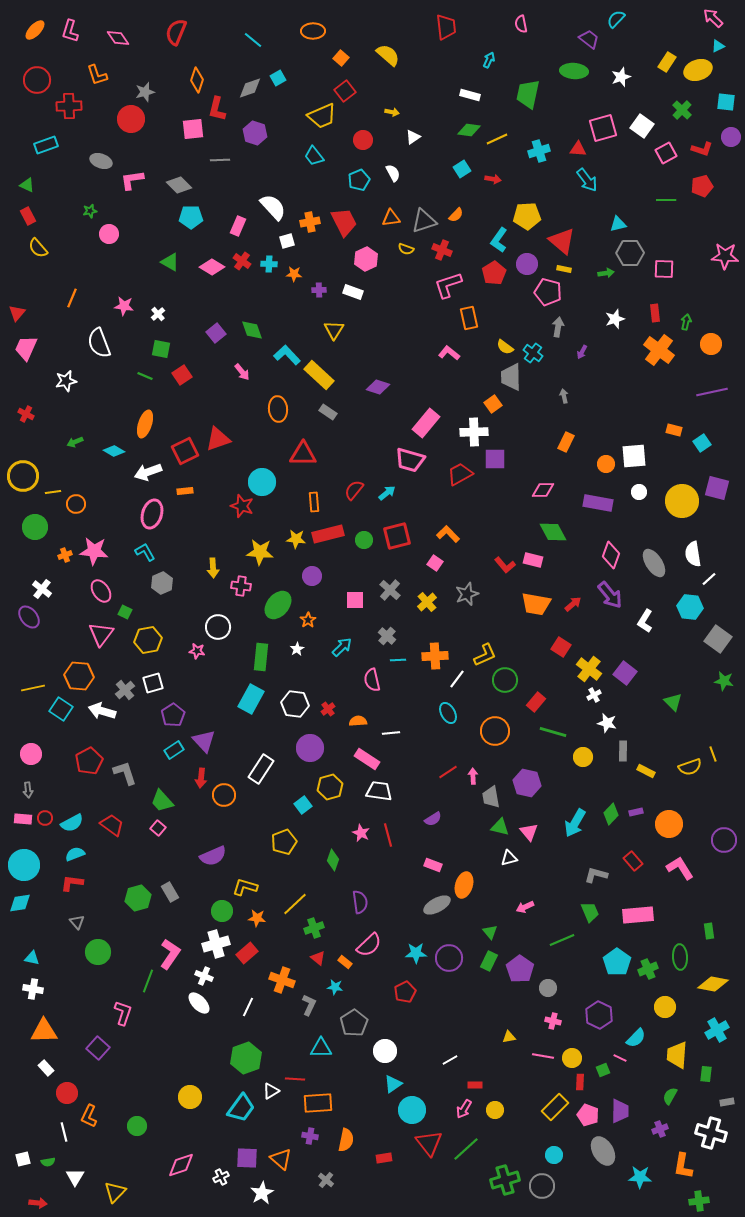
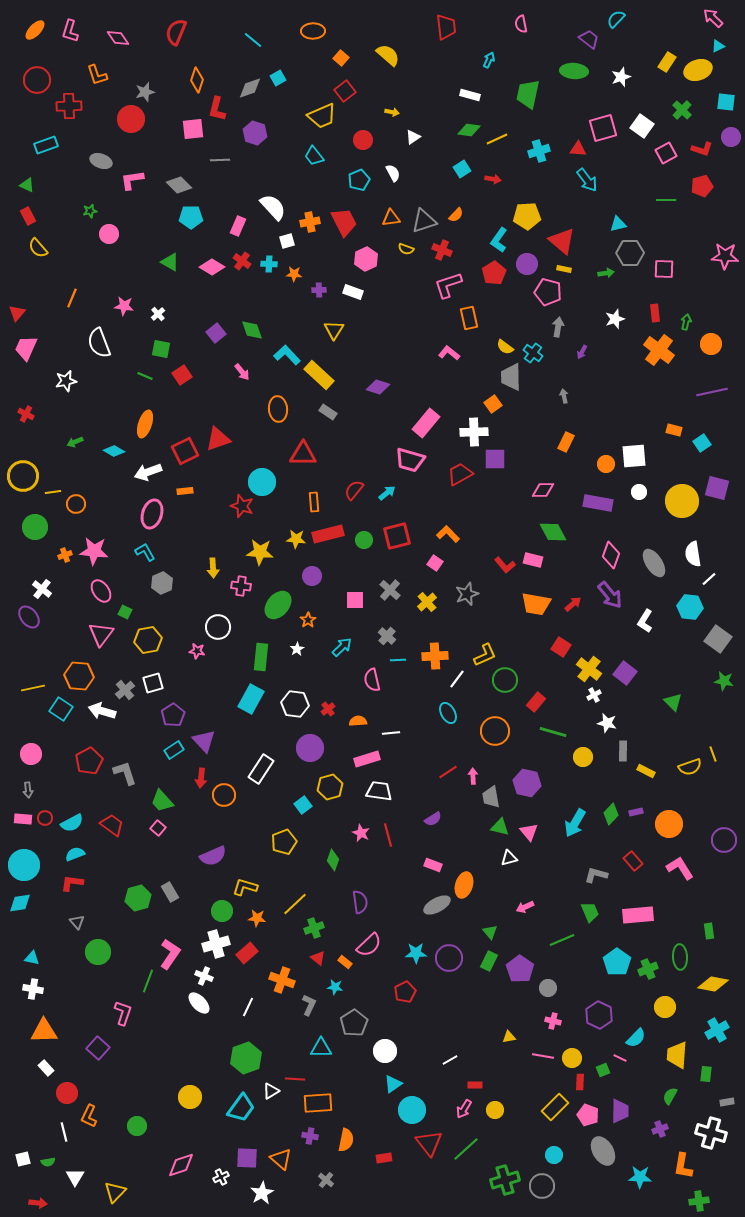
pink rectangle at (367, 759): rotated 50 degrees counterclockwise
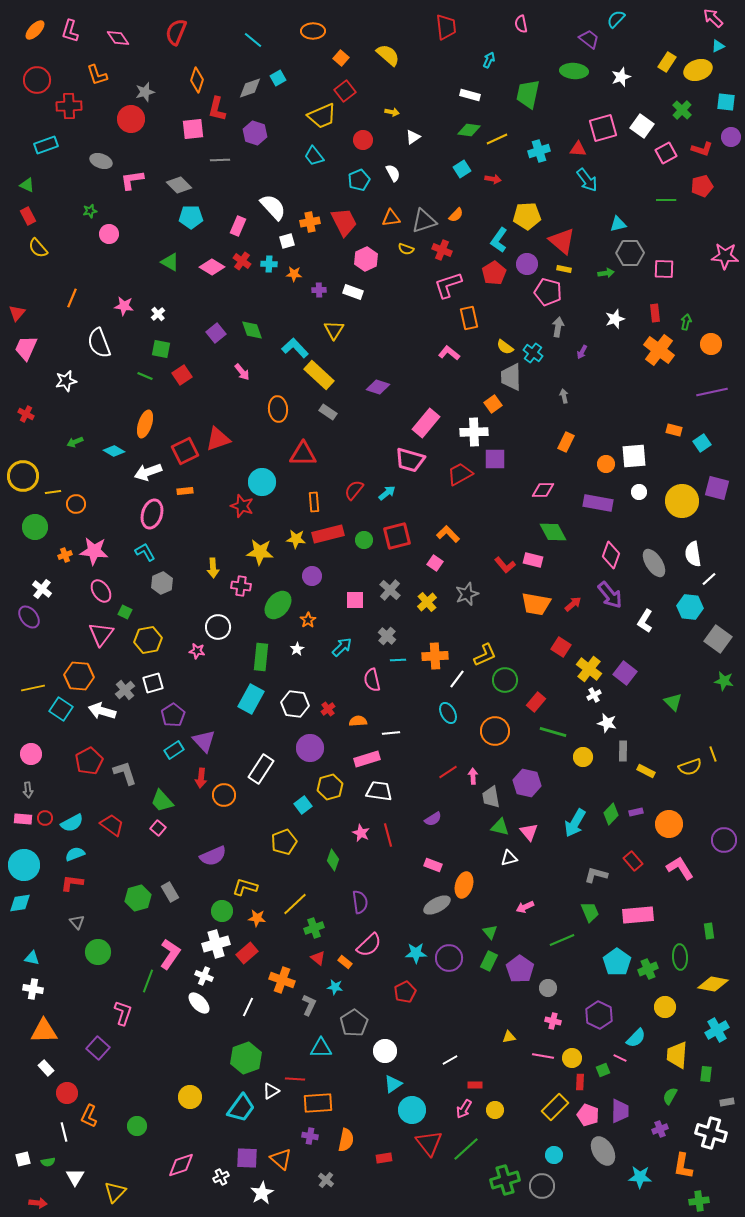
cyan L-shape at (287, 355): moved 8 px right, 7 px up
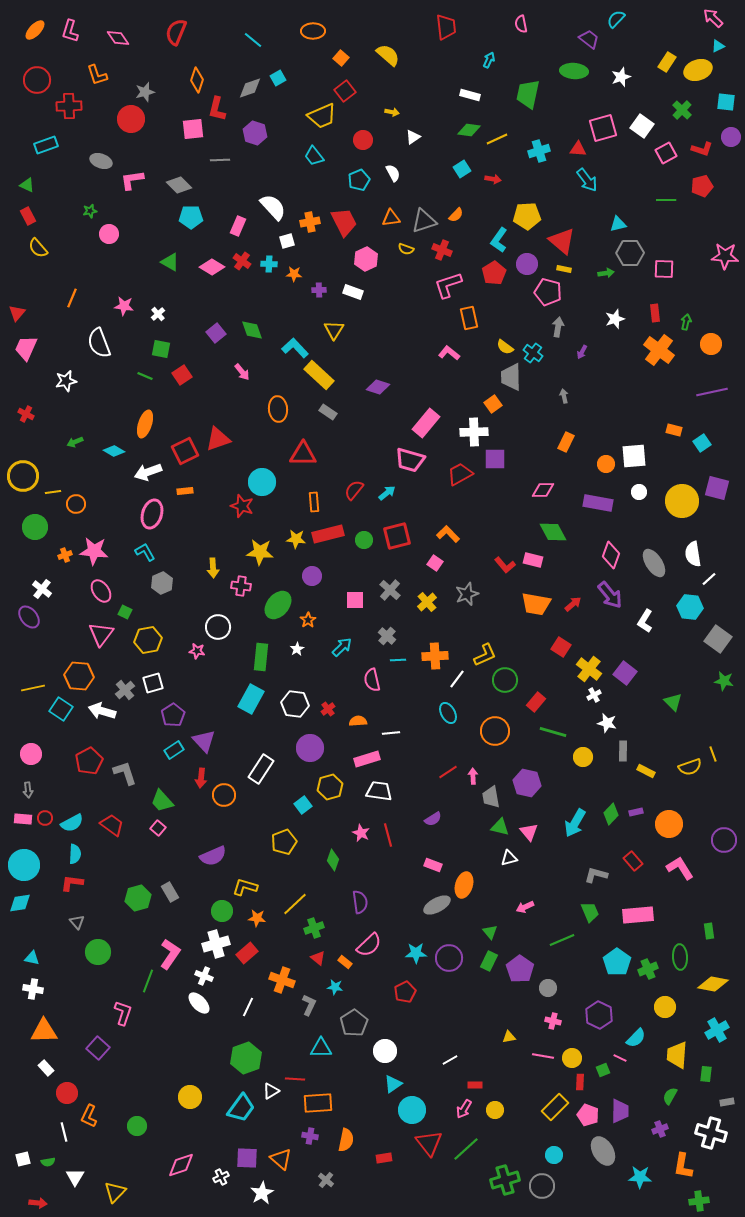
cyan semicircle at (75, 854): rotated 114 degrees clockwise
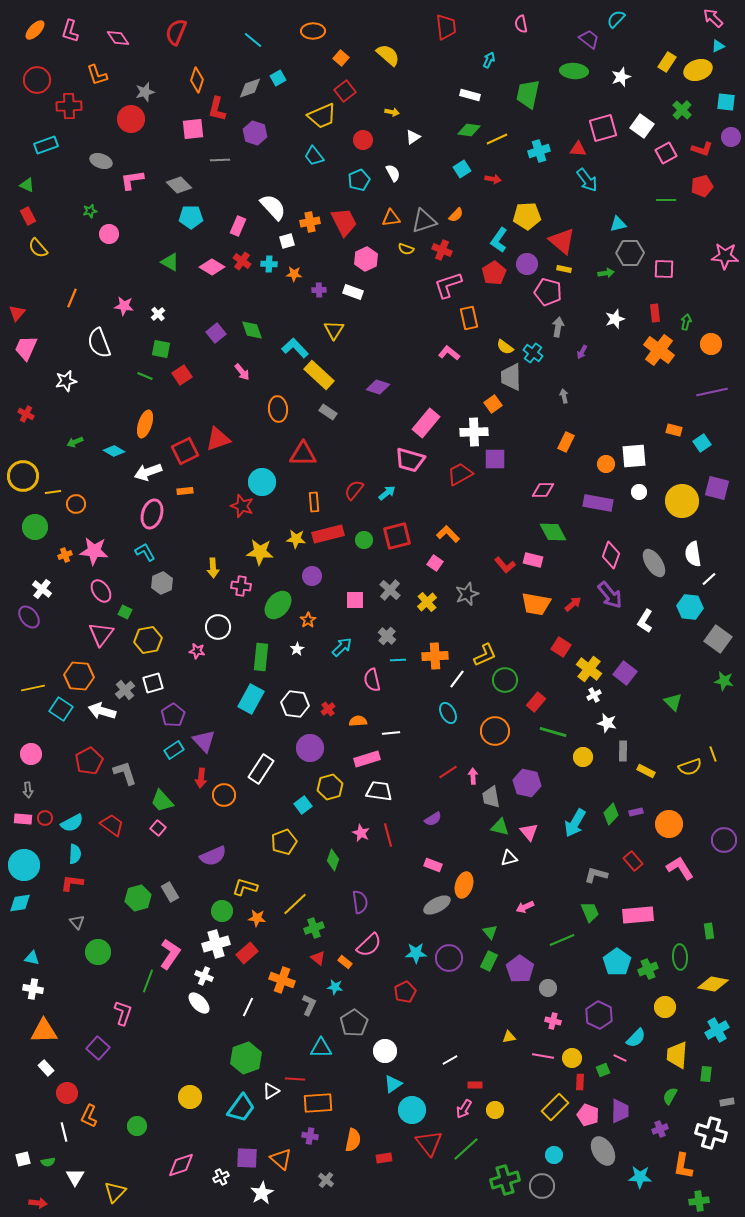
orange semicircle at (346, 1140): moved 7 px right
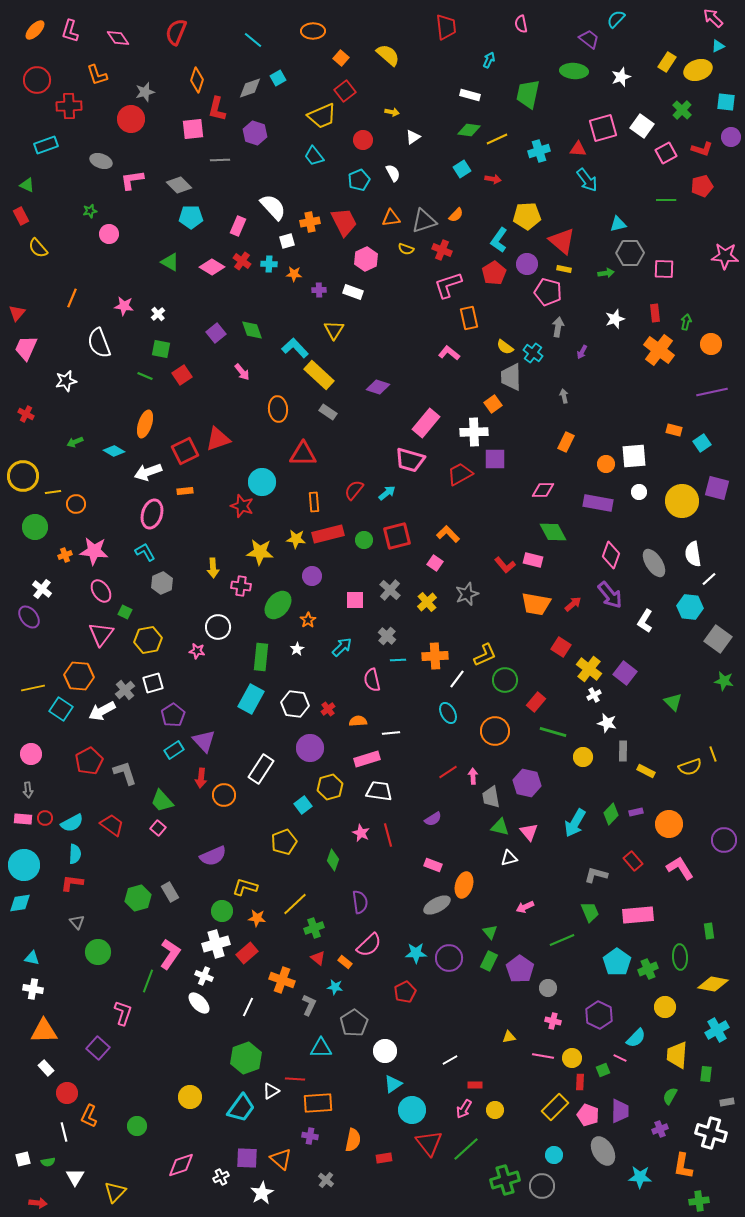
red rectangle at (28, 216): moved 7 px left
white arrow at (102, 711): rotated 44 degrees counterclockwise
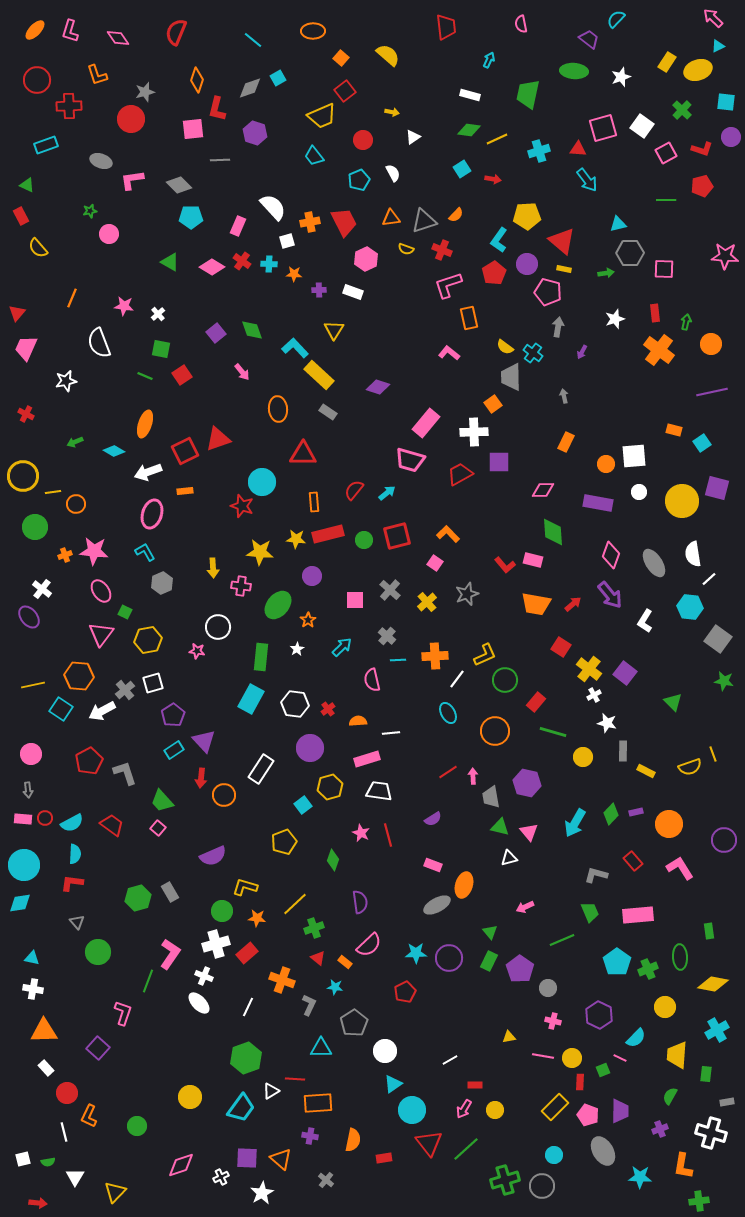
purple square at (495, 459): moved 4 px right, 3 px down
green diamond at (553, 532): rotated 24 degrees clockwise
yellow line at (33, 688): moved 3 px up
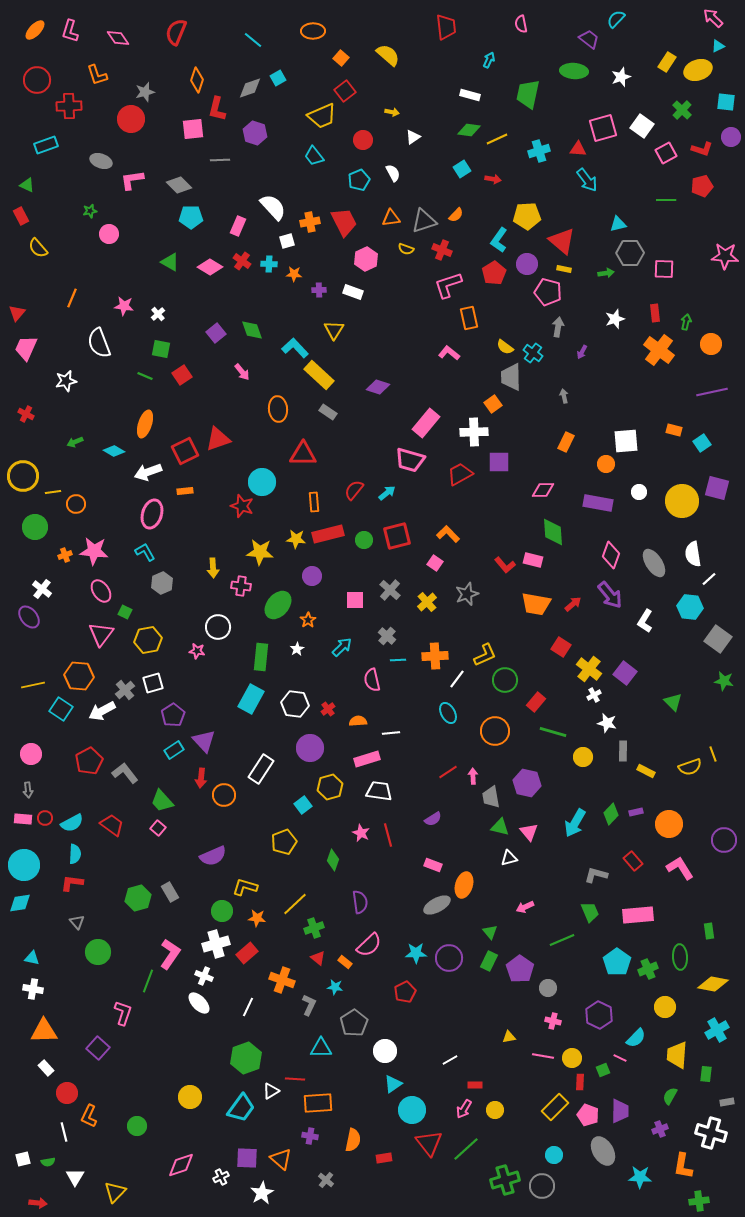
pink diamond at (212, 267): moved 2 px left
white square at (634, 456): moved 8 px left, 15 px up
gray L-shape at (125, 773): rotated 20 degrees counterclockwise
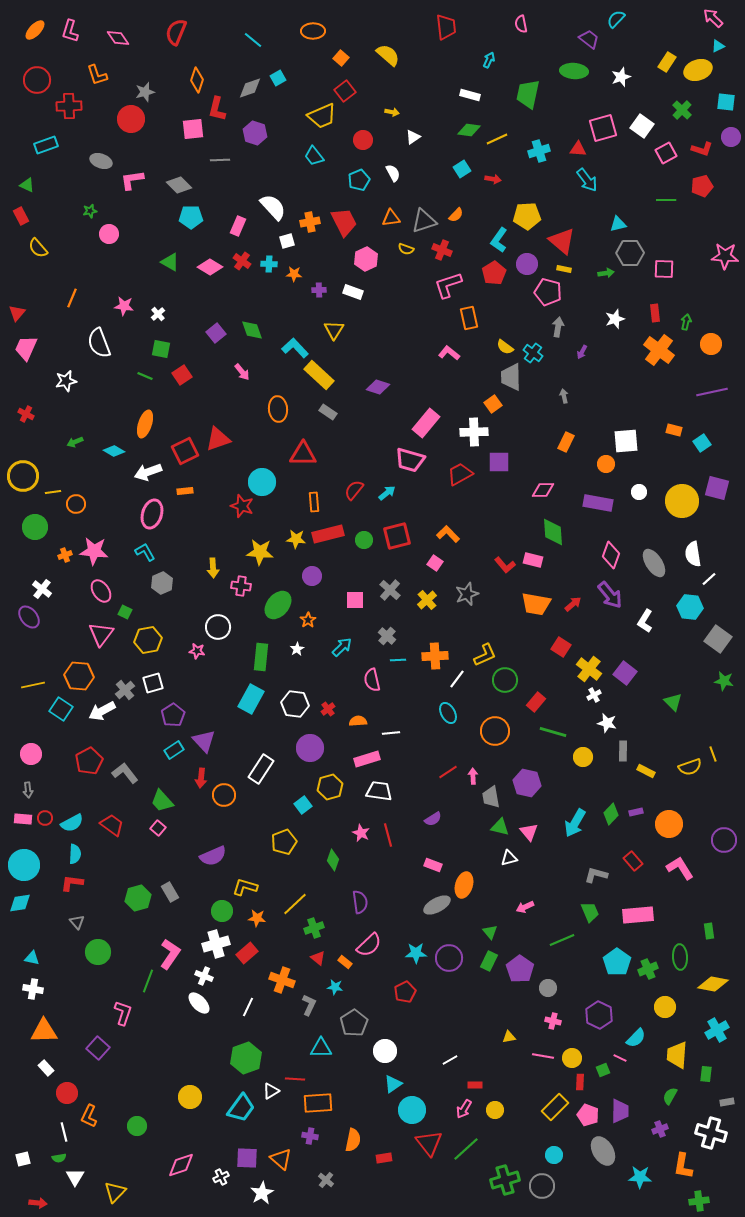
yellow cross at (427, 602): moved 2 px up
green semicircle at (48, 1162): moved 11 px right, 4 px up
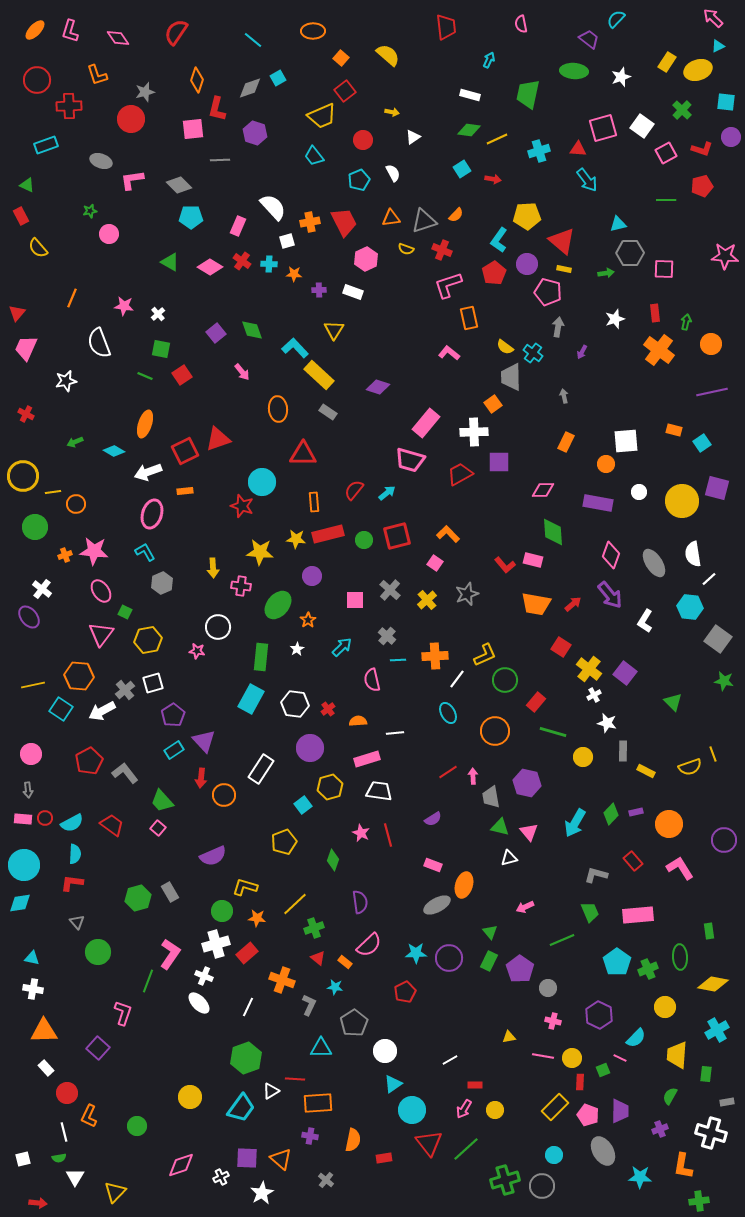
red semicircle at (176, 32): rotated 12 degrees clockwise
white line at (391, 733): moved 4 px right
